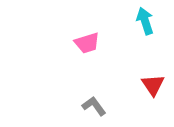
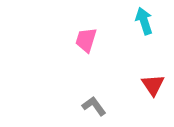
cyan arrow: moved 1 px left
pink trapezoid: moved 1 px left, 3 px up; rotated 124 degrees clockwise
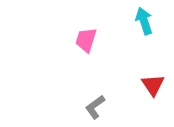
gray L-shape: moved 1 px right, 1 px down; rotated 90 degrees counterclockwise
